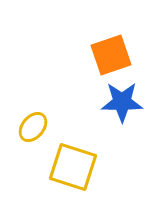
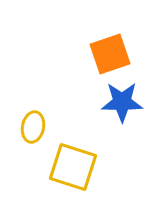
orange square: moved 1 px left, 1 px up
yellow ellipse: rotated 28 degrees counterclockwise
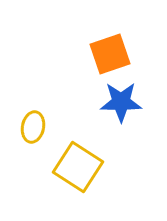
blue star: moved 1 px left
yellow square: moved 5 px right; rotated 15 degrees clockwise
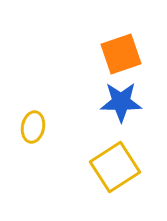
orange square: moved 11 px right
yellow square: moved 37 px right; rotated 24 degrees clockwise
